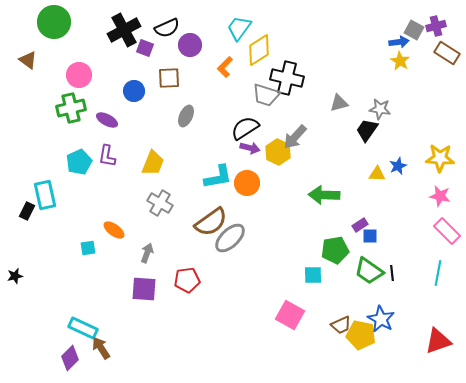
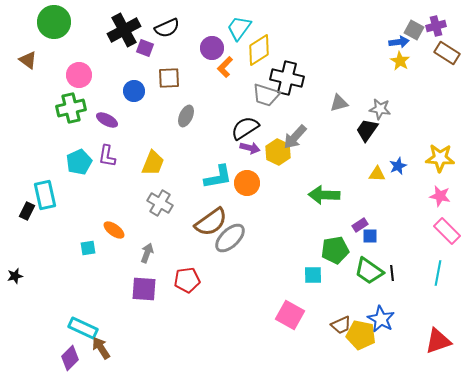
purple circle at (190, 45): moved 22 px right, 3 px down
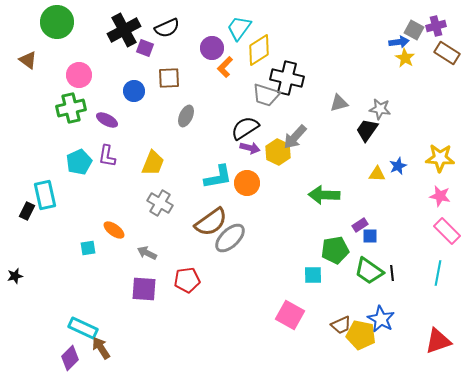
green circle at (54, 22): moved 3 px right
yellow star at (400, 61): moved 5 px right, 3 px up
gray arrow at (147, 253): rotated 84 degrees counterclockwise
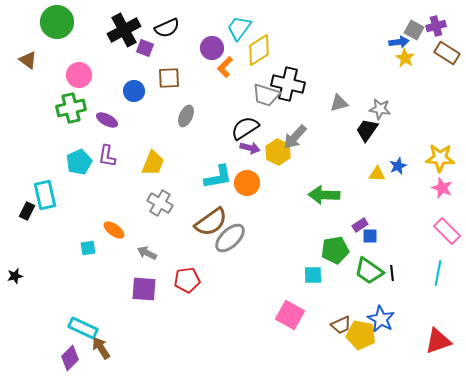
black cross at (287, 78): moved 1 px right, 6 px down
pink star at (440, 196): moved 2 px right, 8 px up; rotated 10 degrees clockwise
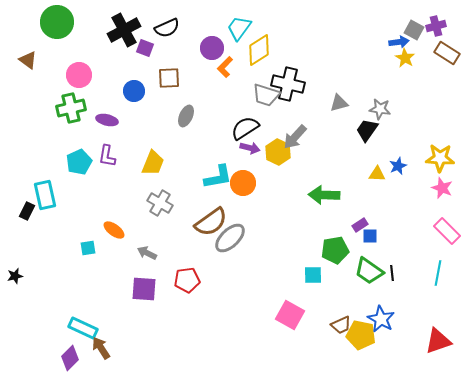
purple ellipse at (107, 120): rotated 15 degrees counterclockwise
orange circle at (247, 183): moved 4 px left
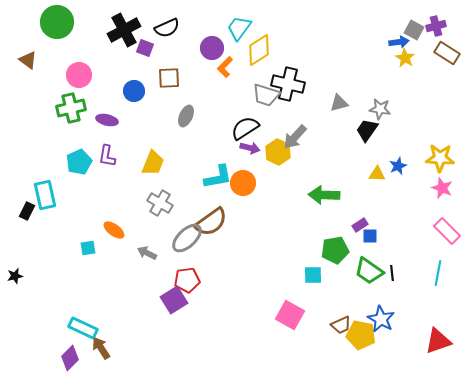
gray ellipse at (230, 238): moved 43 px left
purple square at (144, 289): moved 30 px right, 11 px down; rotated 36 degrees counterclockwise
